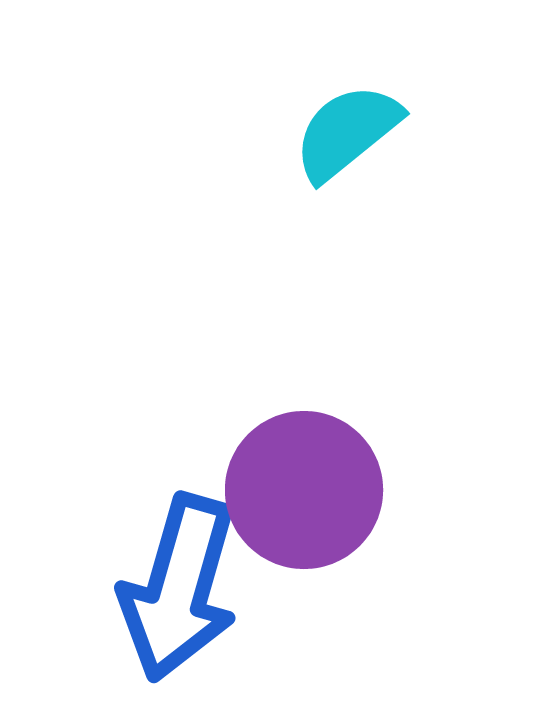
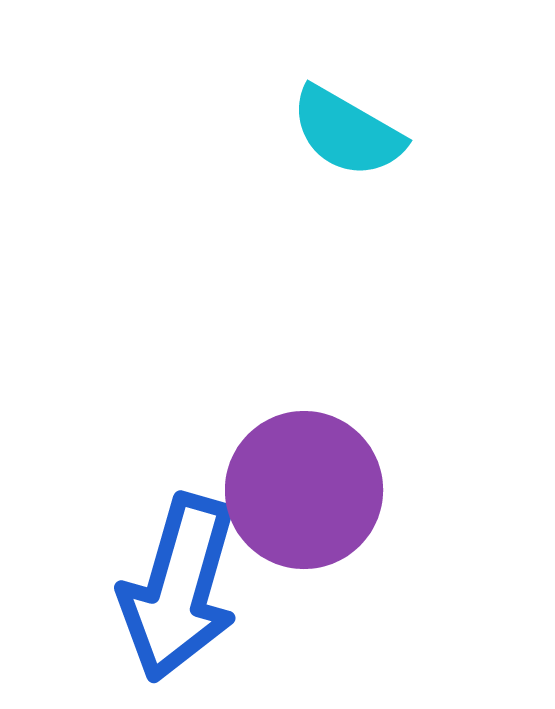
cyan semicircle: rotated 111 degrees counterclockwise
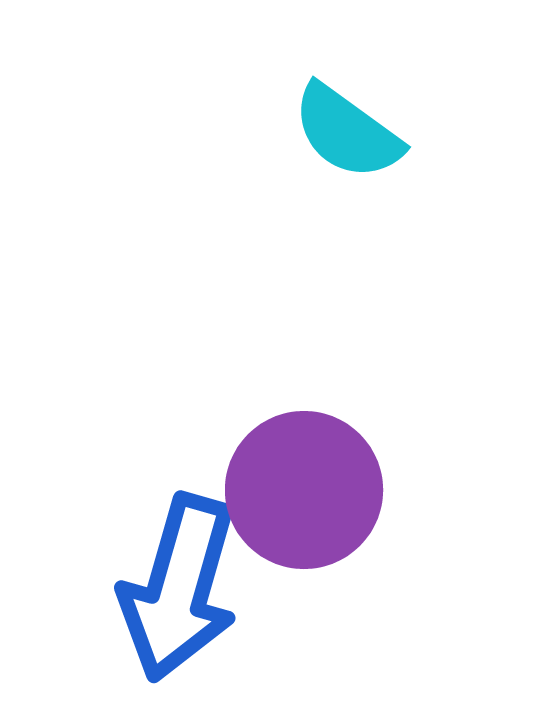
cyan semicircle: rotated 6 degrees clockwise
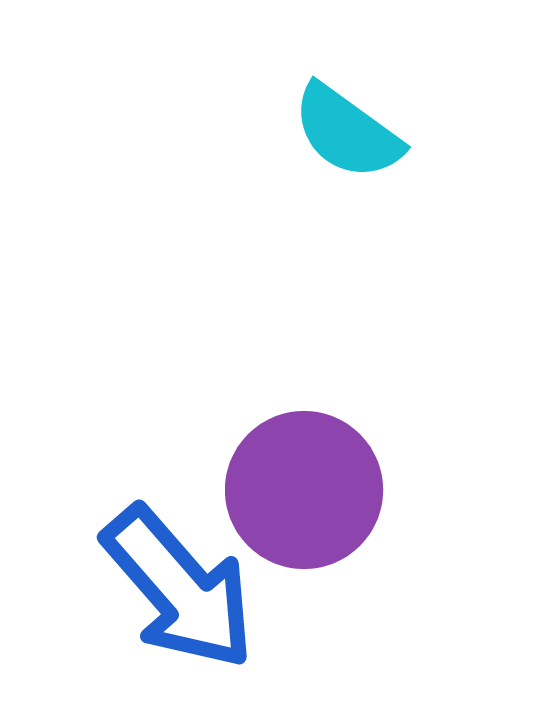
blue arrow: rotated 57 degrees counterclockwise
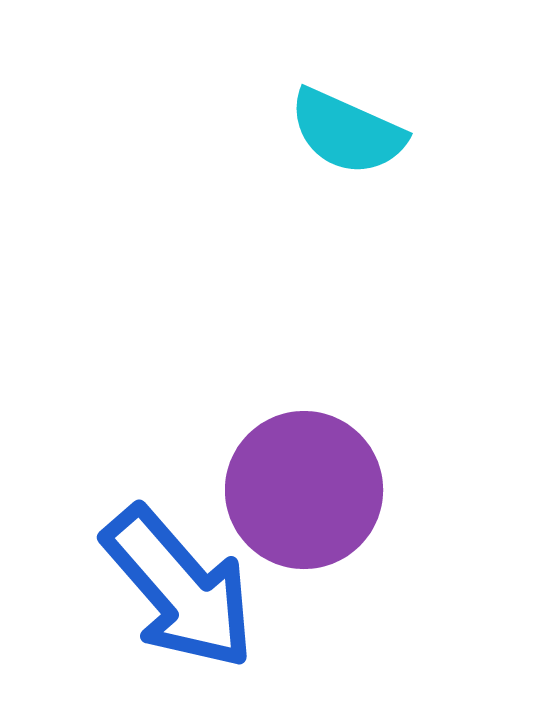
cyan semicircle: rotated 12 degrees counterclockwise
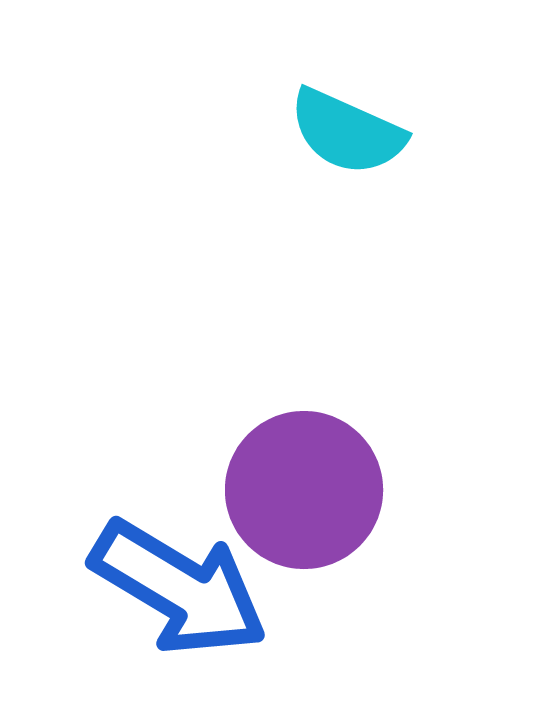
blue arrow: rotated 18 degrees counterclockwise
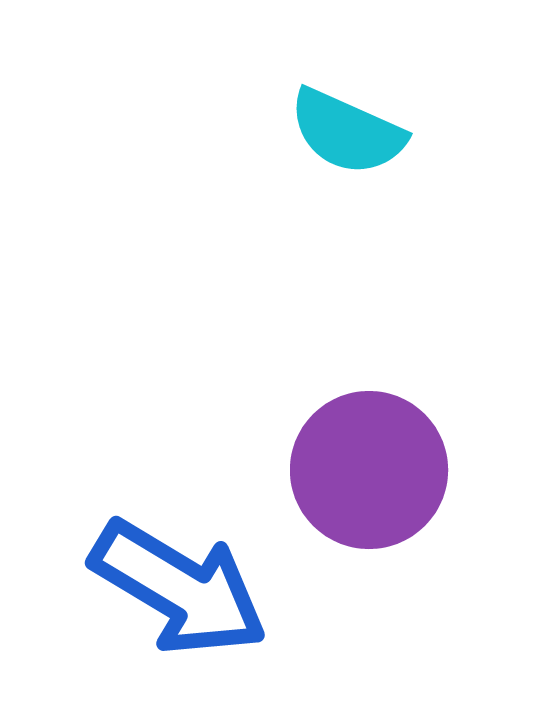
purple circle: moved 65 px right, 20 px up
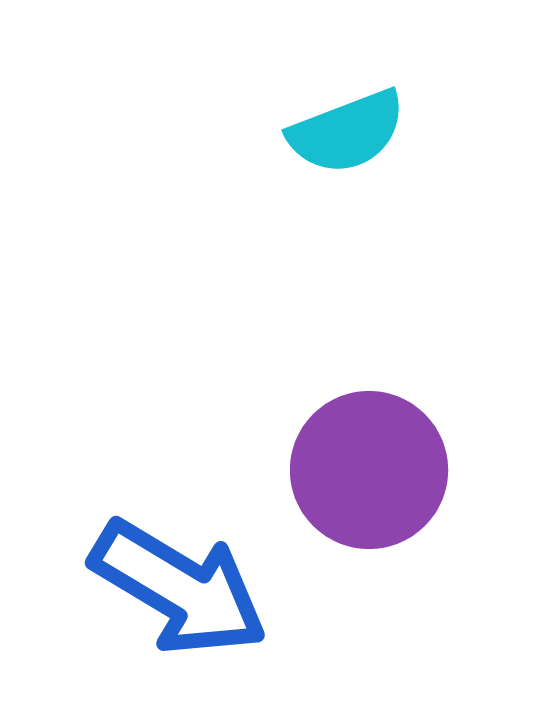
cyan semicircle: rotated 45 degrees counterclockwise
